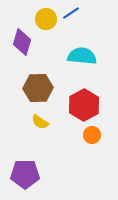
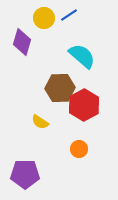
blue line: moved 2 px left, 2 px down
yellow circle: moved 2 px left, 1 px up
cyan semicircle: rotated 36 degrees clockwise
brown hexagon: moved 22 px right
orange circle: moved 13 px left, 14 px down
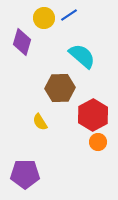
red hexagon: moved 9 px right, 10 px down
yellow semicircle: rotated 24 degrees clockwise
orange circle: moved 19 px right, 7 px up
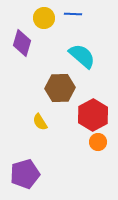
blue line: moved 4 px right, 1 px up; rotated 36 degrees clockwise
purple diamond: moved 1 px down
purple pentagon: rotated 16 degrees counterclockwise
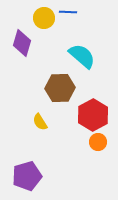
blue line: moved 5 px left, 2 px up
purple pentagon: moved 2 px right, 2 px down
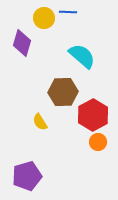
brown hexagon: moved 3 px right, 4 px down
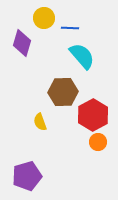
blue line: moved 2 px right, 16 px down
cyan semicircle: rotated 8 degrees clockwise
yellow semicircle: rotated 12 degrees clockwise
